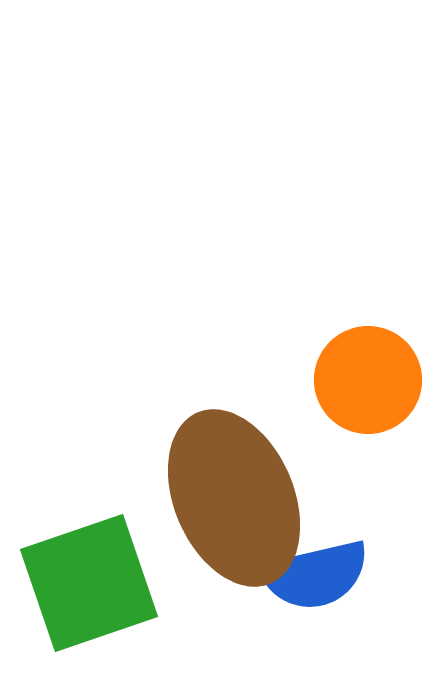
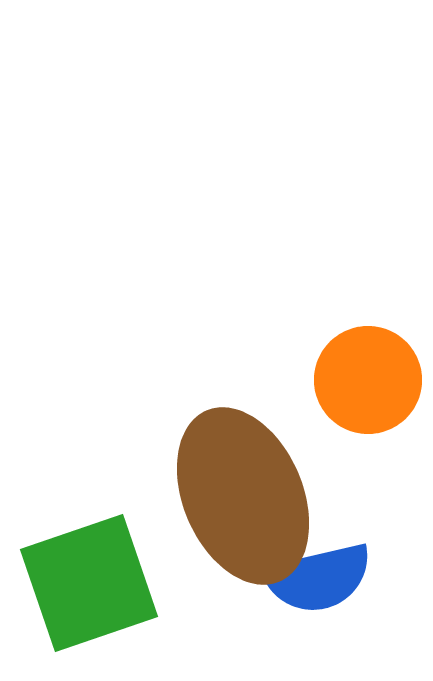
brown ellipse: moved 9 px right, 2 px up
blue semicircle: moved 3 px right, 3 px down
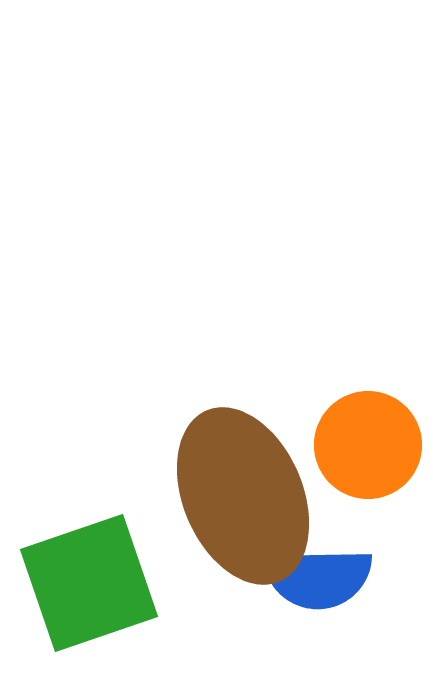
orange circle: moved 65 px down
blue semicircle: rotated 12 degrees clockwise
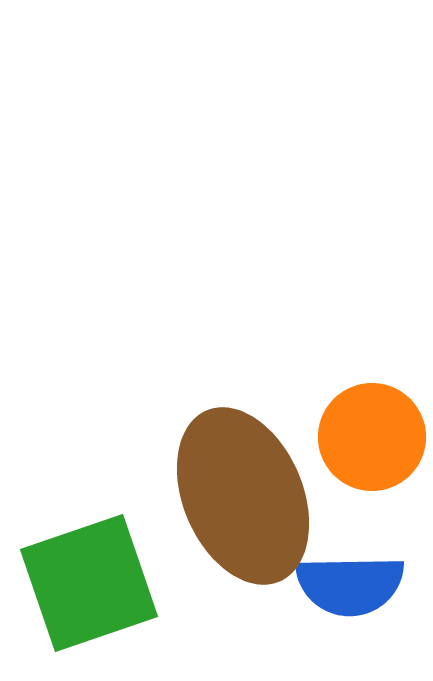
orange circle: moved 4 px right, 8 px up
blue semicircle: moved 32 px right, 7 px down
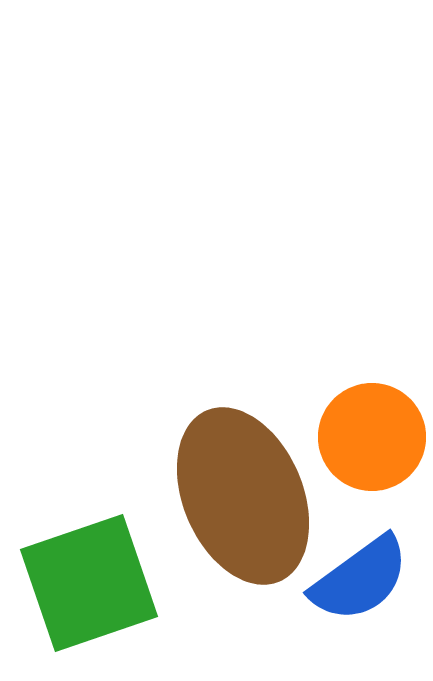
blue semicircle: moved 10 px right, 6 px up; rotated 35 degrees counterclockwise
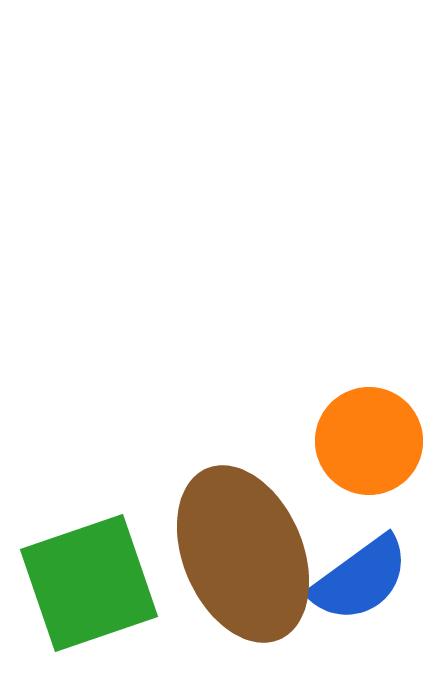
orange circle: moved 3 px left, 4 px down
brown ellipse: moved 58 px down
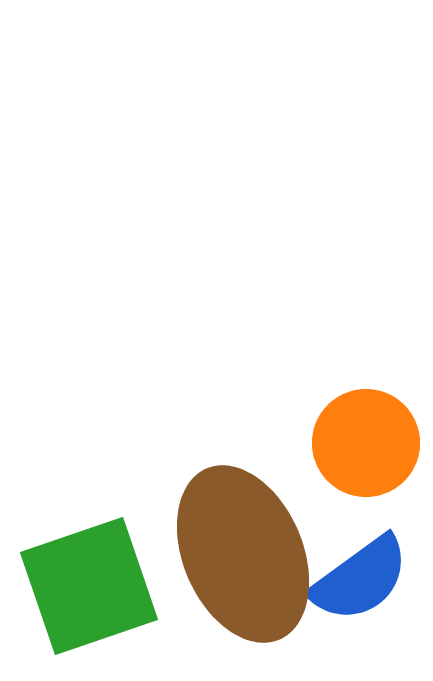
orange circle: moved 3 px left, 2 px down
green square: moved 3 px down
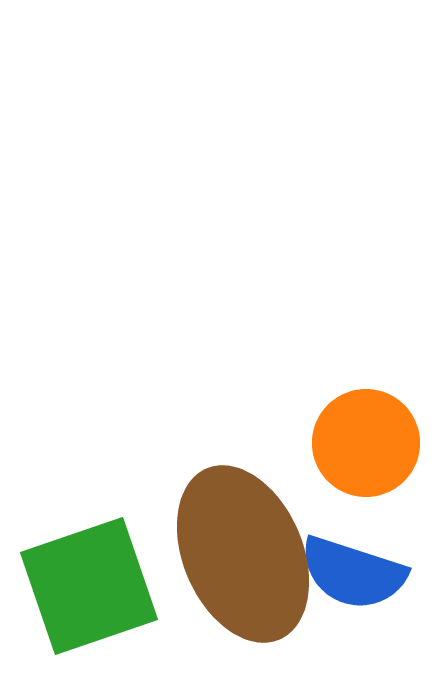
blue semicircle: moved 7 px left, 6 px up; rotated 54 degrees clockwise
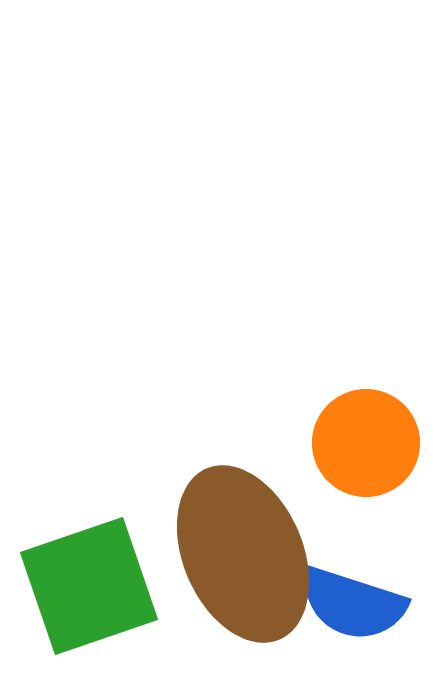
blue semicircle: moved 31 px down
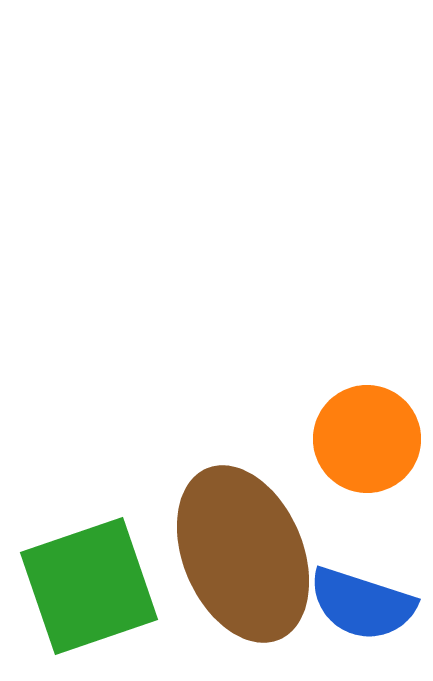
orange circle: moved 1 px right, 4 px up
blue semicircle: moved 9 px right
